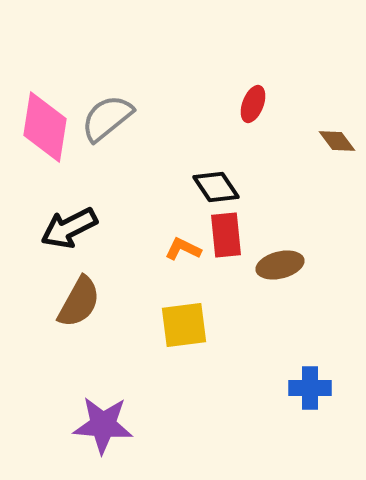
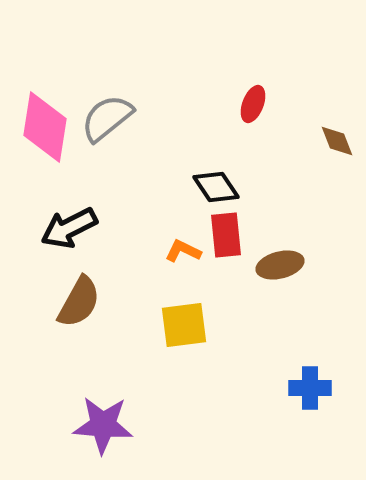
brown diamond: rotated 15 degrees clockwise
orange L-shape: moved 2 px down
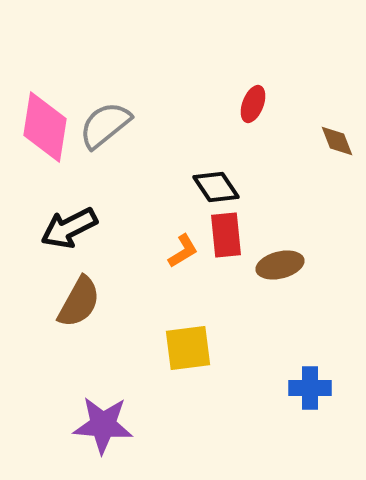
gray semicircle: moved 2 px left, 7 px down
orange L-shape: rotated 123 degrees clockwise
yellow square: moved 4 px right, 23 px down
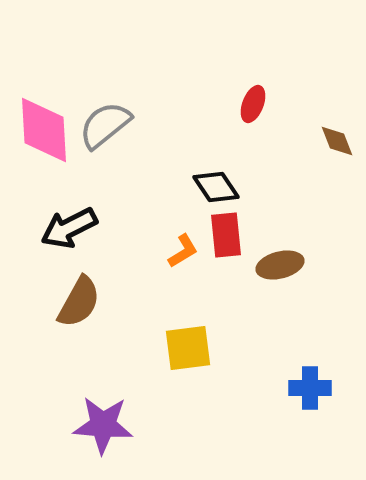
pink diamond: moved 1 px left, 3 px down; rotated 12 degrees counterclockwise
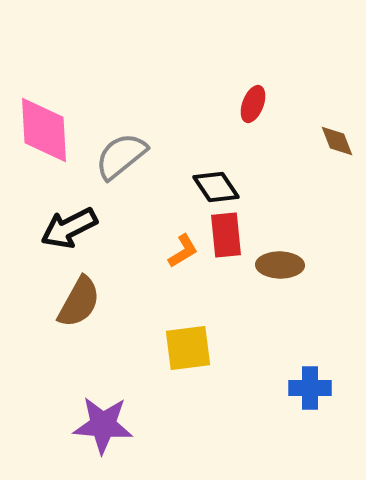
gray semicircle: moved 16 px right, 31 px down
brown ellipse: rotated 15 degrees clockwise
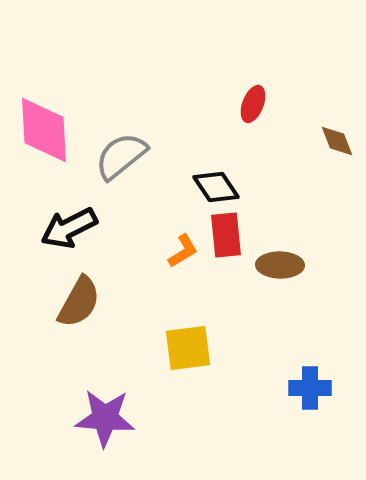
purple star: moved 2 px right, 7 px up
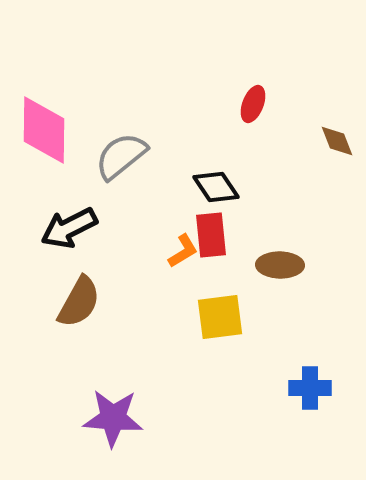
pink diamond: rotated 4 degrees clockwise
red rectangle: moved 15 px left
yellow square: moved 32 px right, 31 px up
purple star: moved 8 px right
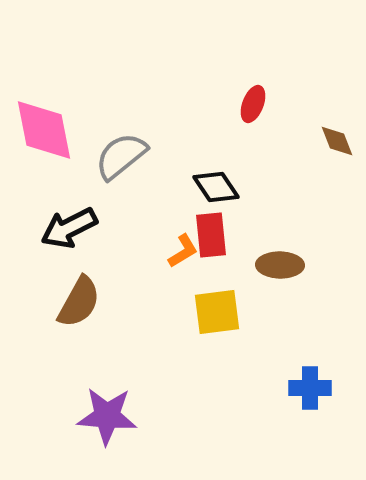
pink diamond: rotated 12 degrees counterclockwise
yellow square: moved 3 px left, 5 px up
purple star: moved 6 px left, 2 px up
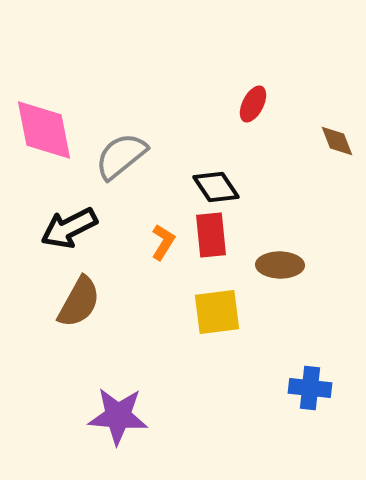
red ellipse: rotated 6 degrees clockwise
orange L-shape: moved 20 px left, 9 px up; rotated 27 degrees counterclockwise
blue cross: rotated 6 degrees clockwise
purple star: moved 11 px right
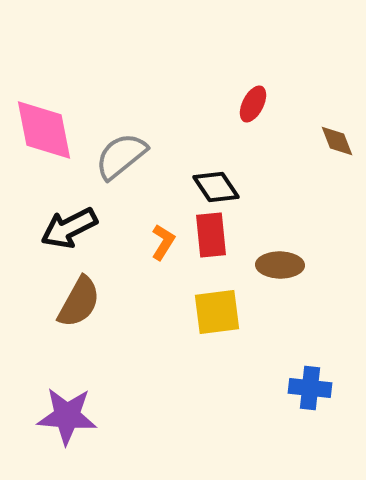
purple star: moved 51 px left
